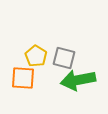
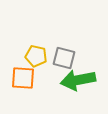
yellow pentagon: rotated 20 degrees counterclockwise
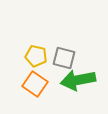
orange square: moved 12 px right, 6 px down; rotated 30 degrees clockwise
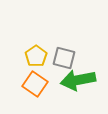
yellow pentagon: rotated 25 degrees clockwise
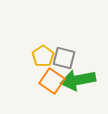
yellow pentagon: moved 7 px right
orange square: moved 17 px right, 3 px up
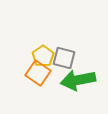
orange square: moved 14 px left, 8 px up
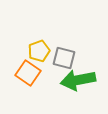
yellow pentagon: moved 4 px left, 5 px up; rotated 15 degrees clockwise
orange square: moved 10 px left
